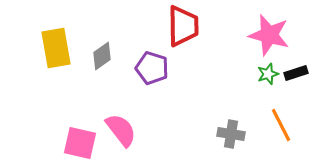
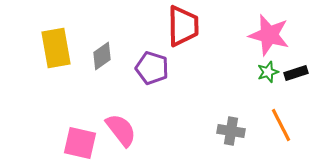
green star: moved 2 px up
gray cross: moved 3 px up
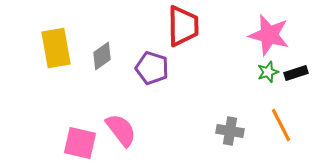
gray cross: moved 1 px left
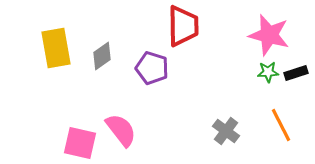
green star: rotated 15 degrees clockwise
gray cross: moved 4 px left; rotated 28 degrees clockwise
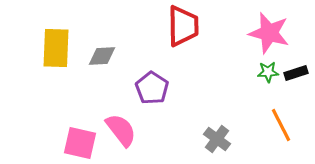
pink star: moved 2 px up
yellow rectangle: rotated 12 degrees clockwise
gray diamond: rotated 32 degrees clockwise
purple pentagon: moved 20 px down; rotated 16 degrees clockwise
gray cross: moved 9 px left, 8 px down
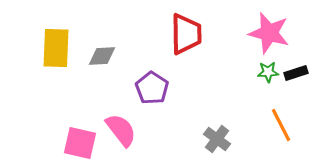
red trapezoid: moved 3 px right, 8 px down
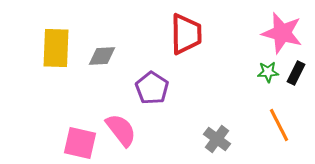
pink star: moved 13 px right
black rectangle: rotated 45 degrees counterclockwise
orange line: moved 2 px left
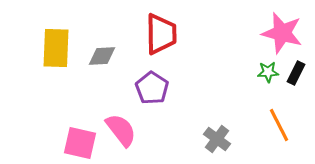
red trapezoid: moved 25 px left
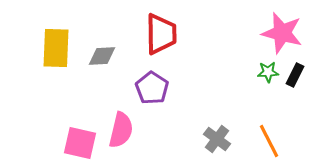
black rectangle: moved 1 px left, 2 px down
orange line: moved 10 px left, 16 px down
pink semicircle: rotated 51 degrees clockwise
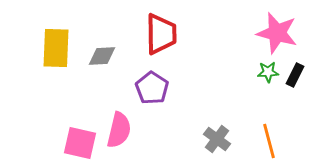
pink star: moved 5 px left
pink semicircle: moved 2 px left
orange line: rotated 12 degrees clockwise
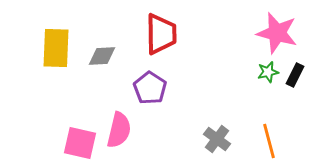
green star: rotated 10 degrees counterclockwise
purple pentagon: moved 2 px left
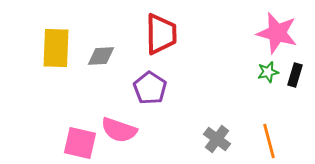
gray diamond: moved 1 px left
black rectangle: rotated 10 degrees counterclockwise
pink semicircle: rotated 96 degrees clockwise
